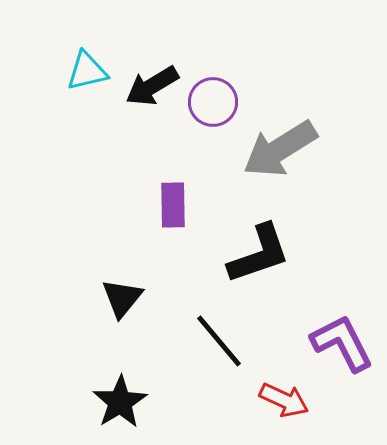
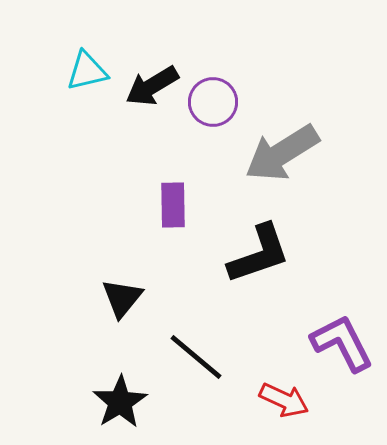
gray arrow: moved 2 px right, 4 px down
black line: moved 23 px left, 16 px down; rotated 10 degrees counterclockwise
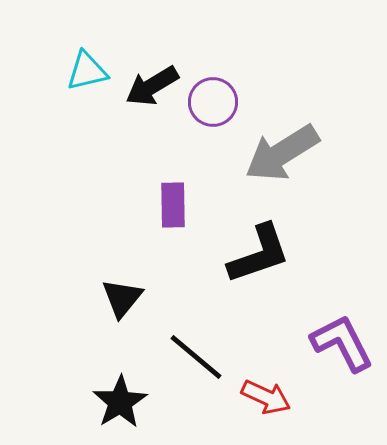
red arrow: moved 18 px left, 3 px up
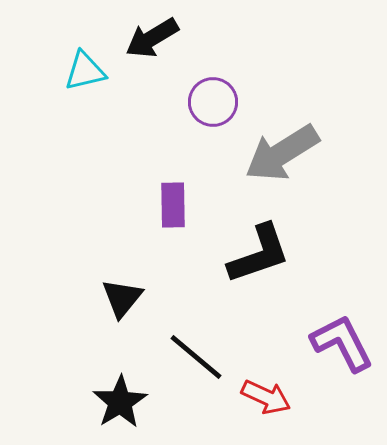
cyan triangle: moved 2 px left
black arrow: moved 48 px up
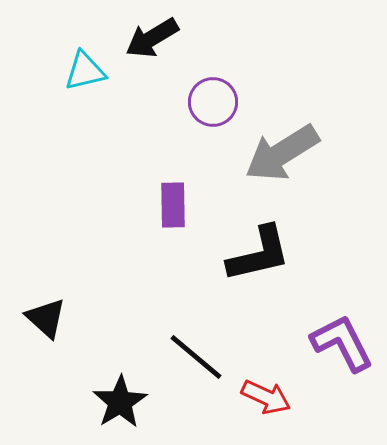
black L-shape: rotated 6 degrees clockwise
black triangle: moved 76 px left, 20 px down; rotated 27 degrees counterclockwise
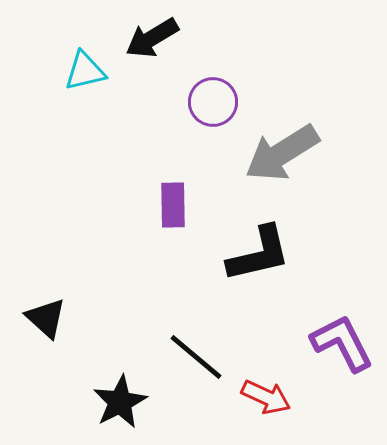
black star: rotated 4 degrees clockwise
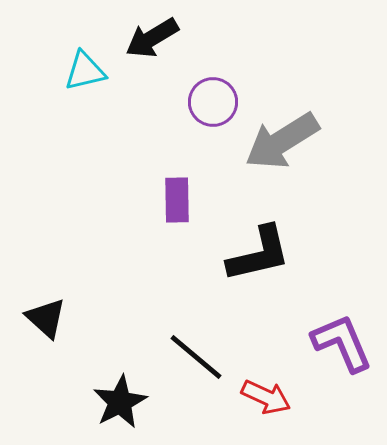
gray arrow: moved 12 px up
purple rectangle: moved 4 px right, 5 px up
purple L-shape: rotated 4 degrees clockwise
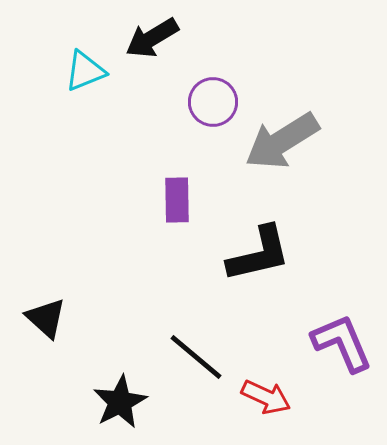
cyan triangle: rotated 9 degrees counterclockwise
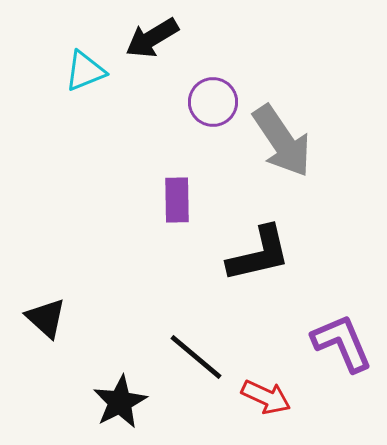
gray arrow: rotated 92 degrees counterclockwise
